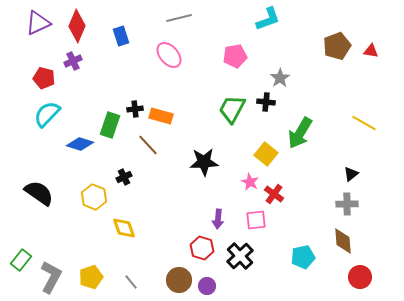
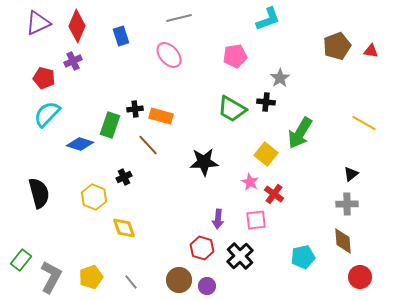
green trapezoid at (232, 109): rotated 88 degrees counterclockwise
black semicircle at (39, 193): rotated 40 degrees clockwise
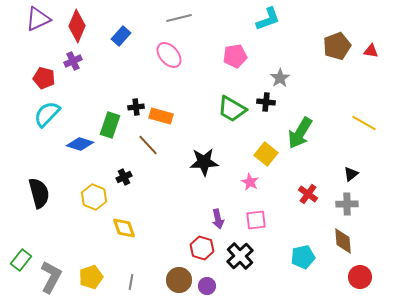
purple triangle at (38, 23): moved 4 px up
blue rectangle at (121, 36): rotated 60 degrees clockwise
black cross at (135, 109): moved 1 px right, 2 px up
red cross at (274, 194): moved 34 px right
purple arrow at (218, 219): rotated 18 degrees counterclockwise
gray line at (131, 282): rotated 49 degrees clockwise
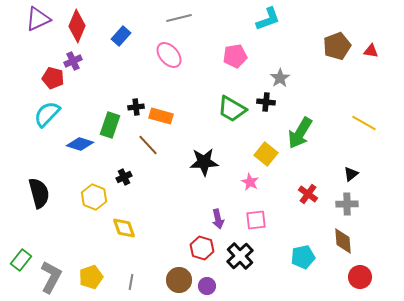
red pentagon at (44, 78): moved 9 px right
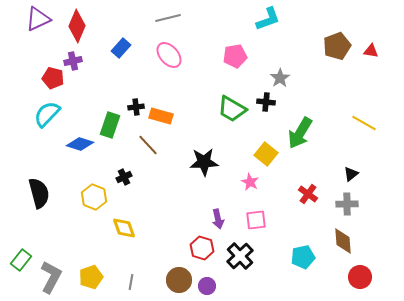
gray line at (179, 18): moved 11 px left
blue rectangle at (121, 36): moved 12 px down
purple cross at (73, 61): rotated 12 degrees clockwise
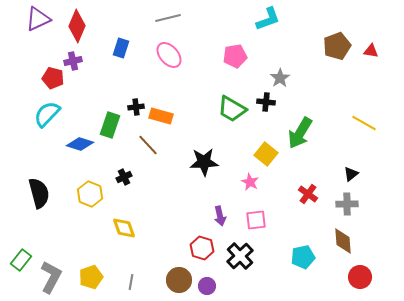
blue rectangle at (121, 48): rotated 24 degrees counterclockwise
yellow hexagon at (94, 197): moved 4 px left, 3 px up
purple arrow at (218, 219): moved 2 px right, 3 px up
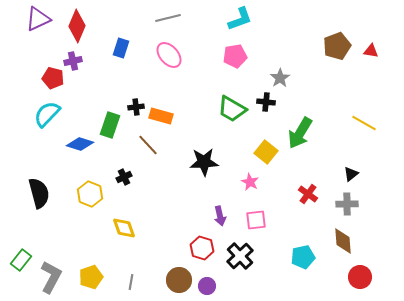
cyan L-shape at (268, 19): moved 28 px left
yellow square at (266, 154): moved 2 px up
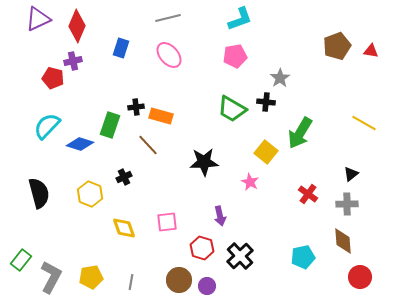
cyan semicircle at (47, 114): moved 12 px down
pink square at (256, 220): moved 89 px left, 2 px down
yellow pentagon at (91, 277): rotated 10 degrees clockwise
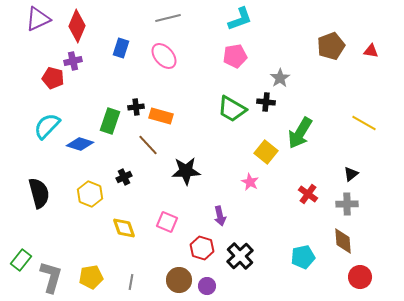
brown pentagon at (337, 46): moved 6 px left
pink ellipse at (169, 55): moved 5 px left, 1 px down
green rectangle at (110, 125): moved 4 px up
black star at (204, 162): moved 18 px left, 9 px down
pink square at (167, 222): rotated 30 degrees clockwise
gray L-shape at (51, 277): rotated 12 degrees counterclockwise
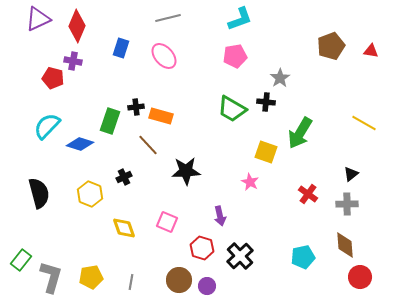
purple cross at (73, 61): rotated 24 degrees clockwise
yellow square at (266, 152): rotated 20 degrees counterclockwise
brown diamond at (343, 241): moved 2 px right, 4 px down
